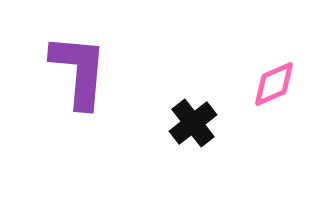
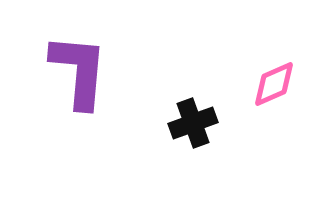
black cross: rotated 18 degrees clockwise
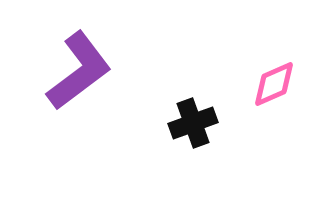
purple L-shape: rotated 48 degrees clockwise
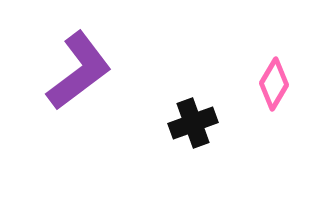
pink diamond: rotated 36 degrees counterclockwise
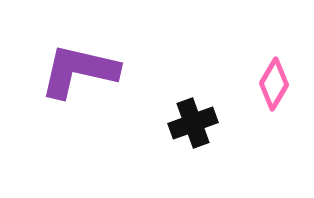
purple L-shape: rotated 130 degrees counterclockwise
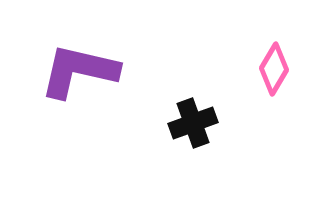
pink diamond: moved 15 px up
